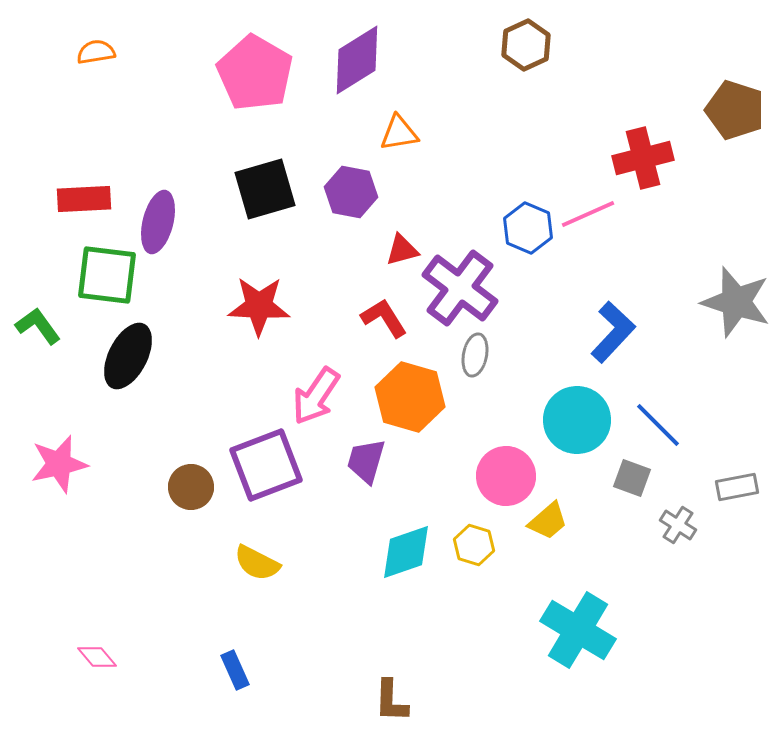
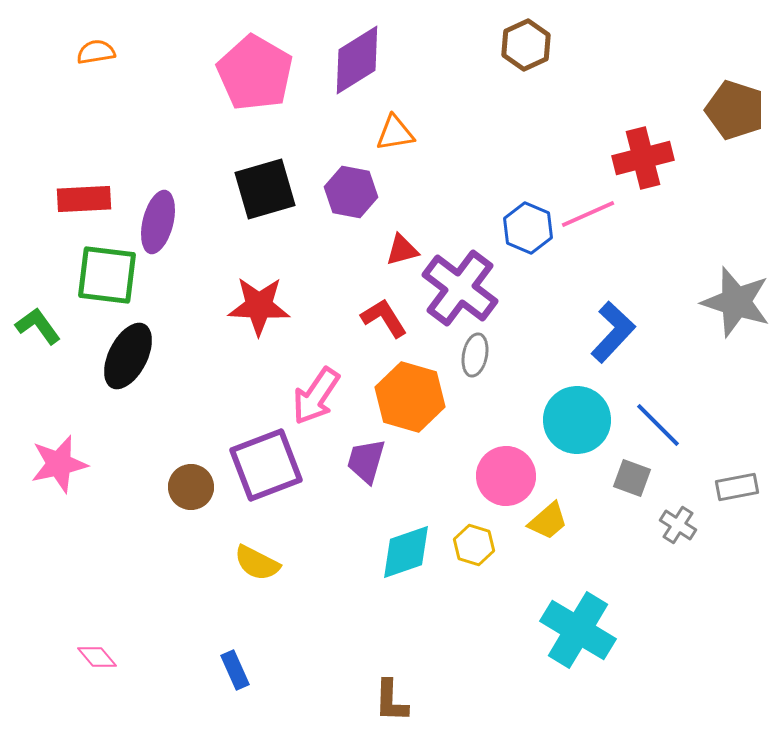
orange triangle at (399, 133): moved 4 px left
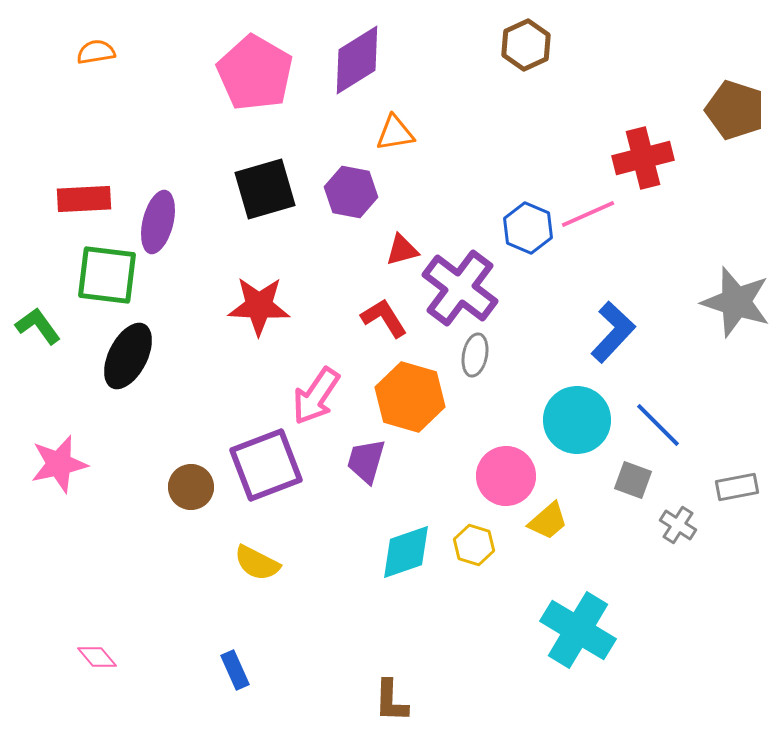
gray square at (632, 478): moved 1 px right, 2 px down
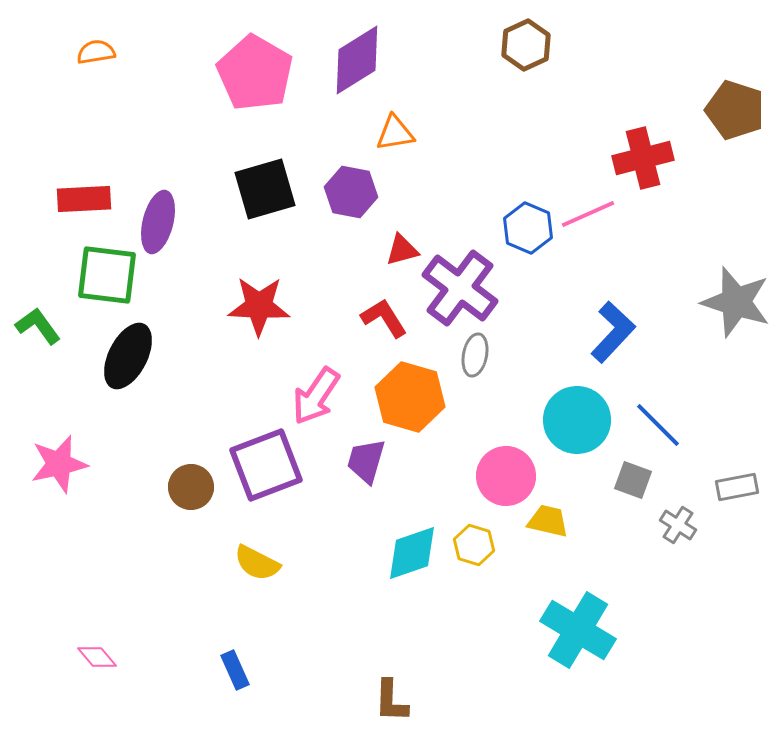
yellow trapezoid at (548, 521): rotated 126 degrees counterclockwise
cyan diamond at (406, 552): moved 6 px right, 1 px down
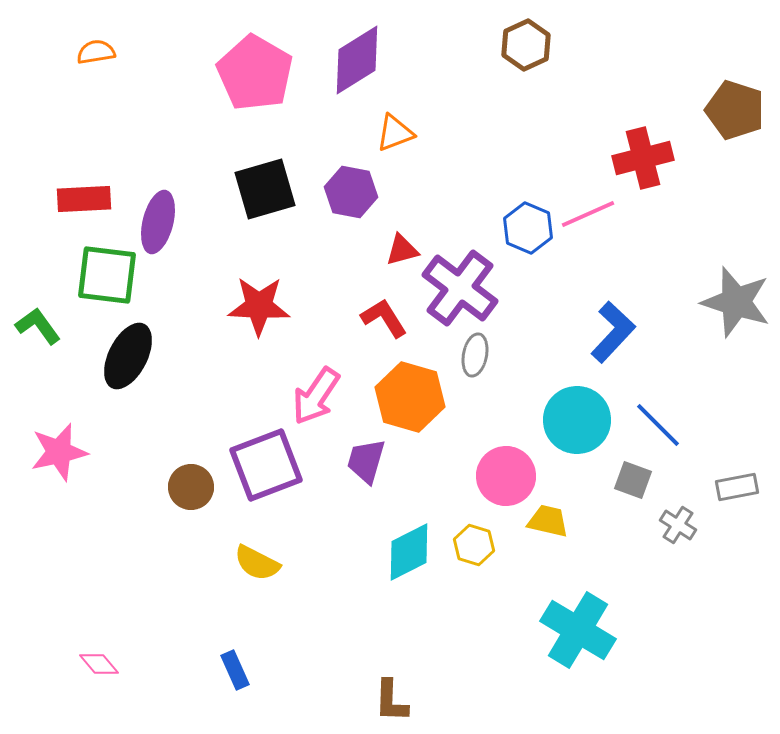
orange triangle at (395, 133): rotated 12 degrees counterclockwise
pink star at (59, 464): moved 12 px up
cyan diamond at (412, 553): moved 3 px left, 1 px up; rotated 8 degrees counterclockwise
pink diamond at (97, 657): moved 2 px right, 7 px down
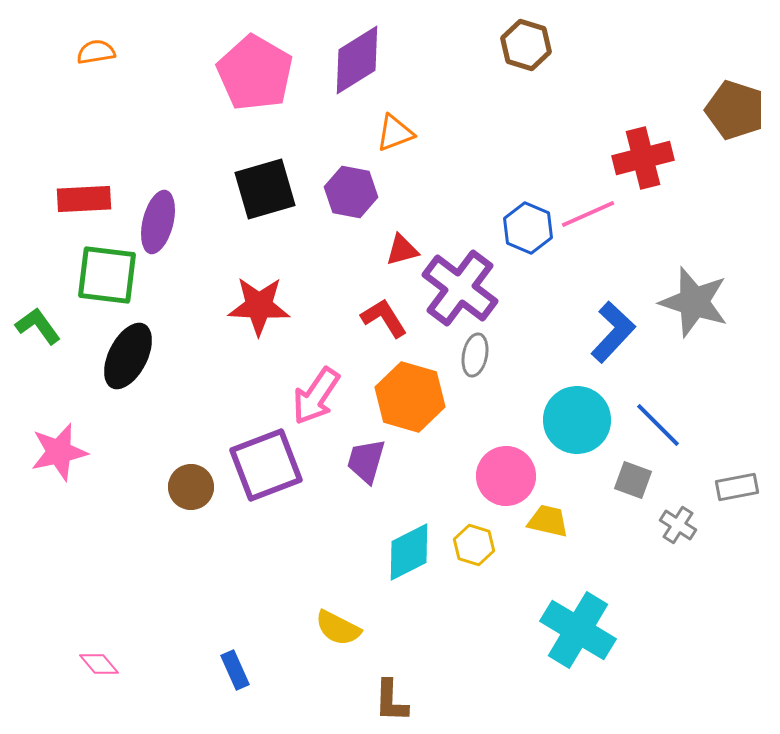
brown hexagon at (526, 45): rotated 18 degrees counterclockwise
gray star at (736, 302): moved 42 px left
yellow semicircle at (257, 563): moved 81 px right, 65 px down
